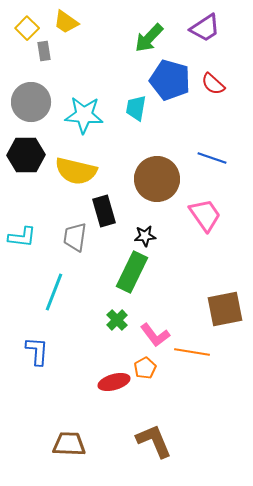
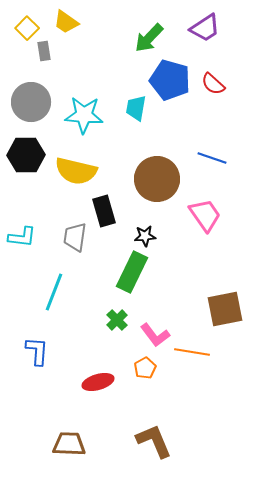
red ellipse: moved 16 px left
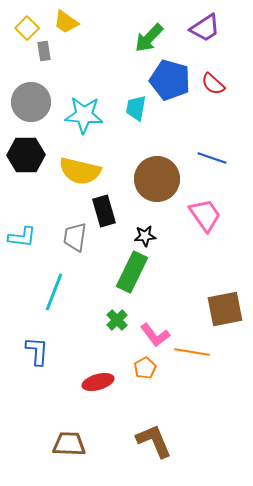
yellow semicircle: moved 4 px right
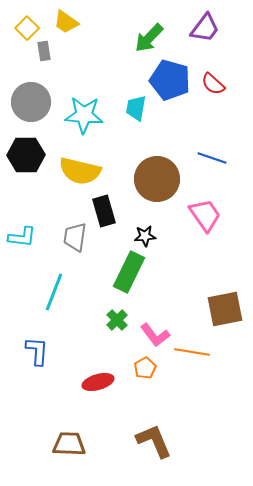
purple trapezoid: rotated 20 degrees counterclockwise
green rectangle: moved 3 px left
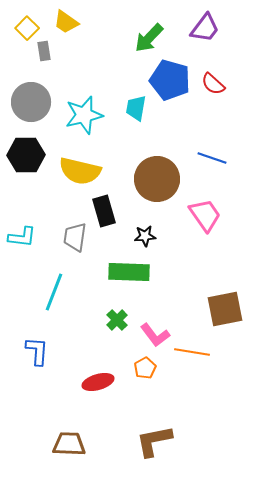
cyan star: rotated 18 degrees counterclockwise
green rectangle: rotated 66 degrees clockwise
brown L-shape: rotated 78 degrees counterclockwise
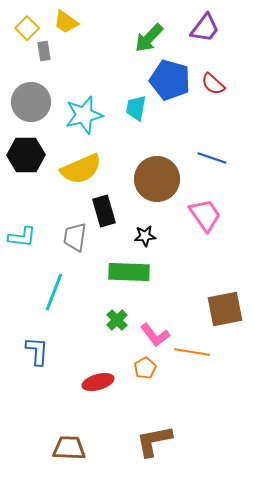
yellow semicircle: moved 1 px right, 2 px up; rotated 36 degrees counterclockwise
brown trapezoid: moved 4 px down
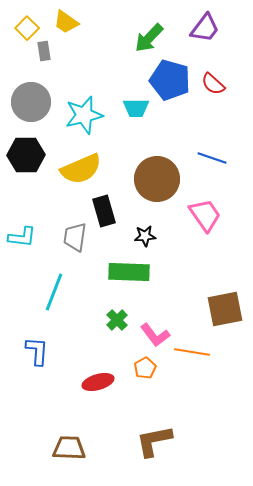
cyan trapezoid: rotated 100 degrees counterclockwise
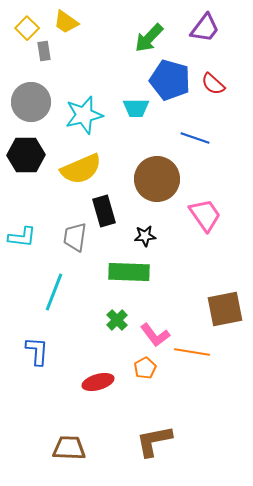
blue line: moved 17 px left, 20 px up
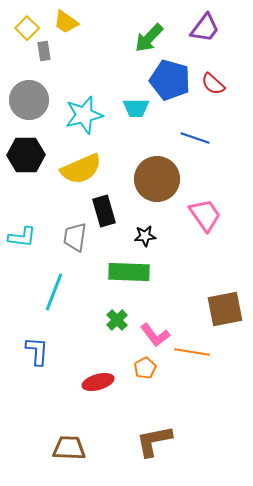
gray circle: moved 2 px left, 2 px up
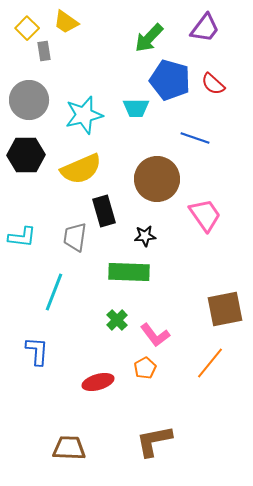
orange line: moved 18 px right, 11 px down; rotated 60 degrees counterclockwise
